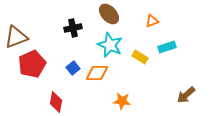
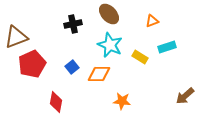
black cross: moved 4 px up
blue square: moved 1 px left, 1 px up
orange diamond: moved 2 px right, 1 px down
brown arrow: moved 1 px left, 1 px down
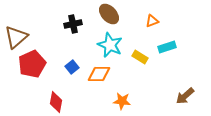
brown triangle: rotated 20 degrees counterclockwise
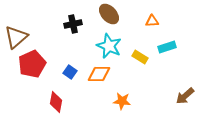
orange triangle: rotated 16 degrees clockwise
cyan star: moved 1 px left, 1 px down
blue square: moved 2 px left, 5 px down; rotated 16 degrees counterclockwise
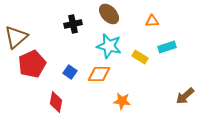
cyan star: rotated 10 degrees counterclockwise
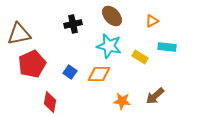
brown ellipse: moved 3 px right, 2 px down
orange triangle: rotated 24 degrees counterclockwise
brown triangle: moved 3 px right, 3 px up; rotated 30 degrees clockwise
cyan rectangle: rotated 24 degrees clockwise
brown arrow: moved 30 px left
red diamond: moved 6 px left
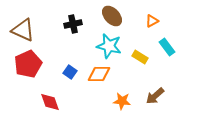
brown triangle: moved 4 px right, 4 px up; rotated 35 degrees clockwise
cyan rectangle: rotated 48 degrees clockwise
red pentagon: moved 4 px left
red diamond: rotated 30 degrees counterclockwise
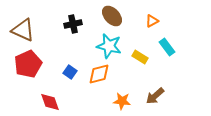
orange diamond: rotated 15 degrees counterclockwise
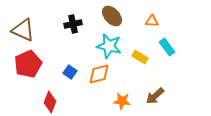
orange triangle: rotated 32 degrees clockwise
red diamond: rotated 40 degrees clockwise
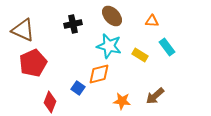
yellow rectangle: moved 2 px up
red pentagon: moved 5 px right, 1 px up
blue square: moved 8 px right, 16 px down
